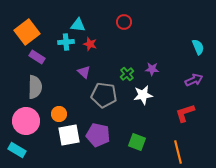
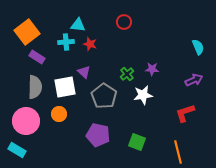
gray pentagon: moved 1 px down; rotated 25 degrees clockwise
white square: moved 4 px left, 48 px up
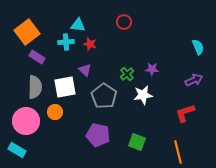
purple triangle: moved 1 px right, 2 px up
orange circle: moved 4 px left, 2 px up
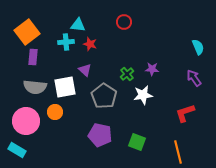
purple rectangle: moved 4 px left; rotated 63 degrees clockwise
purple arrow: moved 2 px up; rotated 102 degrees counterclockwise
gray semicircle: rotated 95 degrees clockwise
purple pentagon: moved 2 px right
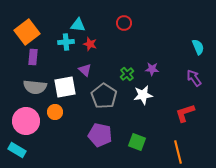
red circle: moved 1 px down
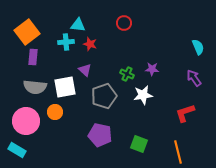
green cross: rotated 24 degrees counterclockwise
gray pentagon: rotated 20 degrees clockwise
green square: moved 2 px right, 2 px down
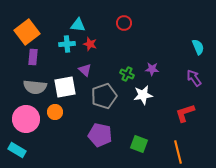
cyan cross: moved 1 px right, 2 px down
pink circle: moved 2 px up
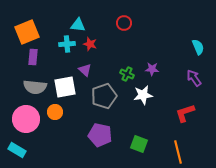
orange square: rotated 15 degrees clockwise
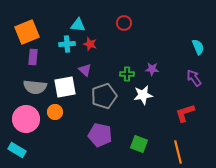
green cross: rotated 24 degrees counterclockwise
